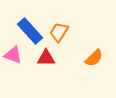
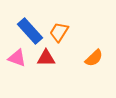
pink triangle: moved 4 px right, 3 px down
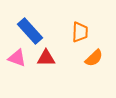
orange trapezoid: moved 21 px right; rotated 150 degrees clockwise
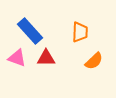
orange semicircle: moved 3 px down
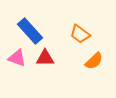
orange trapezoid: moved 2 px down; rotated 125 degrees clockwise
red triangle: moved 1 px left
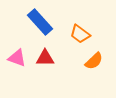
blue rectangle: moved 10 px right, 9 px up
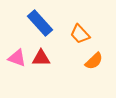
blue rectangle: moved 1 px down
orange trapezoid: rotated 10 degrees clockwise
red triangle: moved 4 px left
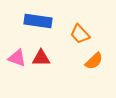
blue rectangle: moved 2 px left, 2 px up; rotated 40 degrees counterclockwise
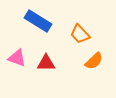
blue rectangle: rotated 24 degrees clockwise
red triangle: moved 5 px right, 5 px down
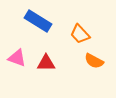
orange semicircle: rotated 72 degrees clockwise
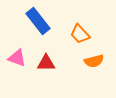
blue rectangle: rotated 20 degrees clockwise
orange semicircle: rotated 42 degrees counterclockwise
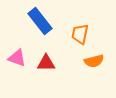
blue rectangle: moved 2 px right
orange trapezoid: rotated 55 degrees clockwise
